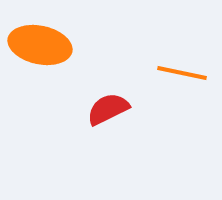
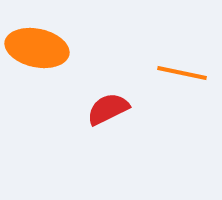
orange ellipse: moved 3 px left, 3 px down
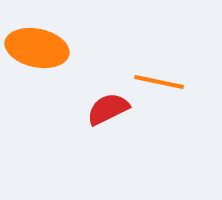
orange line: moved 23 px left, 9 px down
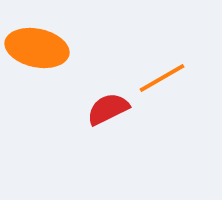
orange line: moved 3 px right, 4 px up; rotated 42 degrees counterclockwise
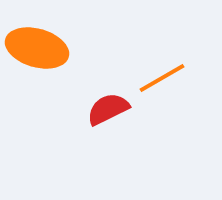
orange ellipse: rotated 4 degrees clockwise
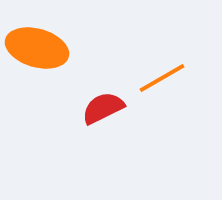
red semicircle: moved 5 px left, 1 px up
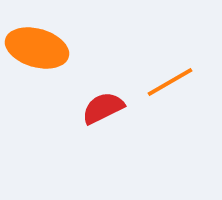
orange line: moved 8 px right, 4 px down
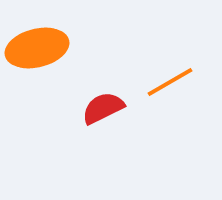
orange ellipse: rotated 30 degrees counterclockwise
